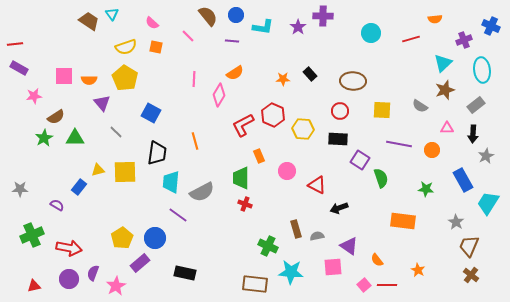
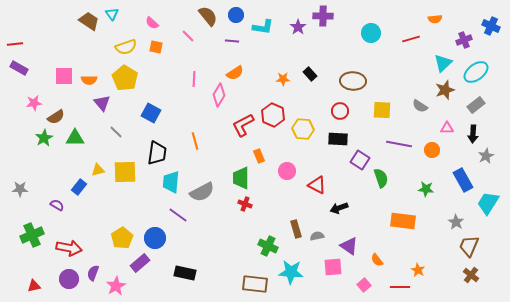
cyan ellipse at (482, 70): moved 6 px left, 2 px down; rotated 60 degrees clockwise
pink star at (34, 96): moved 7 px down
red line at (387, 285): moved 13 px right, 2 px down
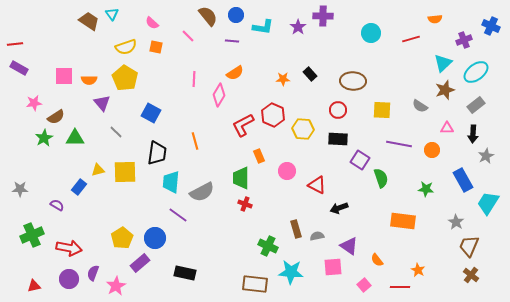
red circle at (340, 111): moved 2 px left, 1 px up
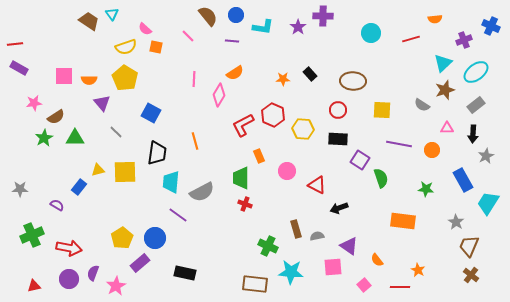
pink semicircle at (152, 23): moved 7 px left, 6 px down
gray semicircle at (420, 106): moved 2 px right, 1 px up
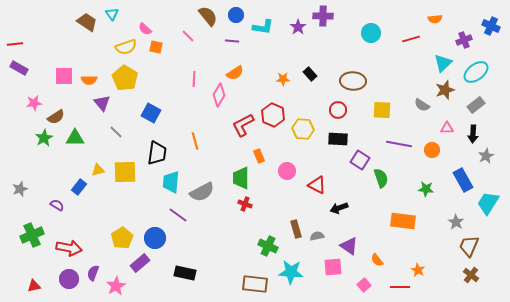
brown trapezoid at (89, 21): moved 2 px left, 1 px down
gray star at (20, 189): rotated 21 degrees counterclockwise
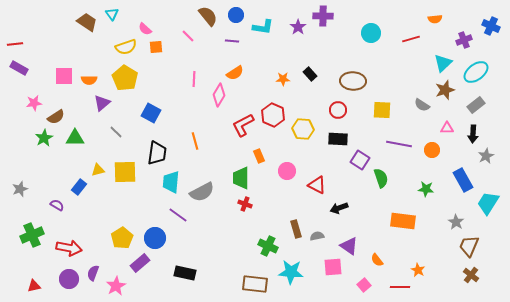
orange square at (156, 47): rotated 16 degrees counterclockwise
purple triangle at (102, 103): rotated 30 degrees clockwise
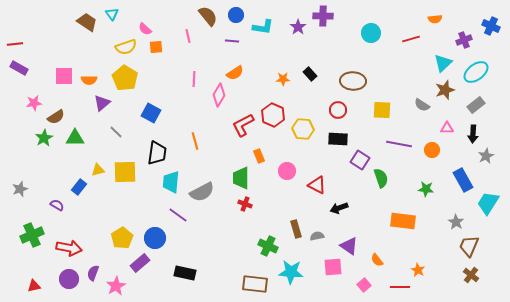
pink line at (188, 36): rotated 32 degrees clockwise
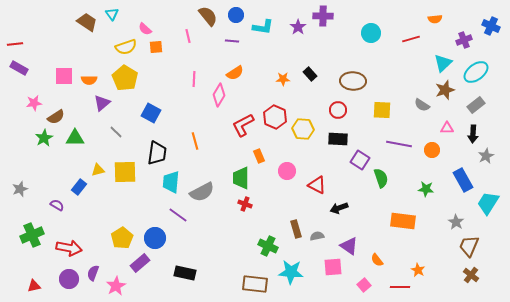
red hexagon at (273, 115): moved 2 px right, 2 px down
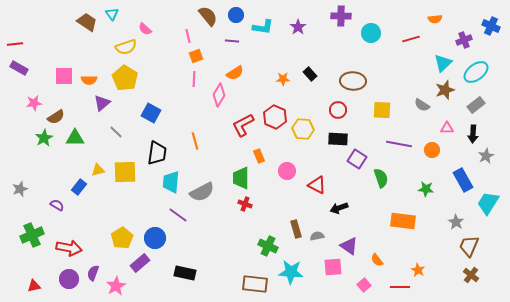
purple cross at (323, 16): moved 18 px right
orange square at (156, 47): moved 40 px right, 9 px down; rotated 16 degrees counterclockwise
purple square at (360, 160): moved 3 px left, 1 px up
